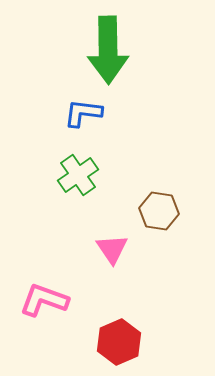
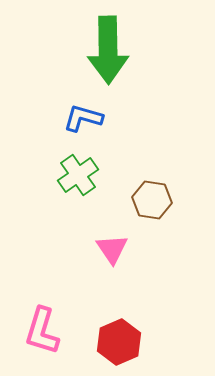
blue L-shape: moved 5 px down; rotated 9 degrees clockwise
brown hexagon: moved 7 px left, 11 px up
pink L-shape: moved 2 px left, 31 px down; rotated 93 degrees counterclockwise
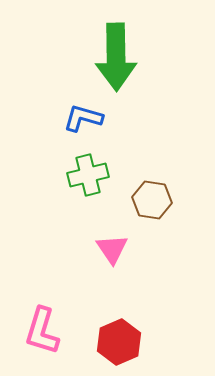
green arrow: moved 8 px right, 7 px down
green cross: moved 10 px right; rotated 21 degrees clockwise
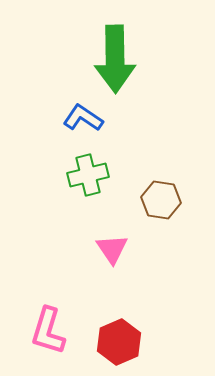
green arrow: moved 1 px left, 2 px down
blue L-shape: rotated 18 degrees clockwise
brown hexagon: moved 9 px right
pink L-shape: moved 6 px right
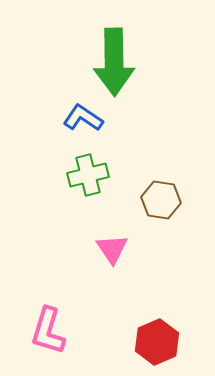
green arrow: moved 1 px left, 3 px down
red hexagon: moved 38 px right
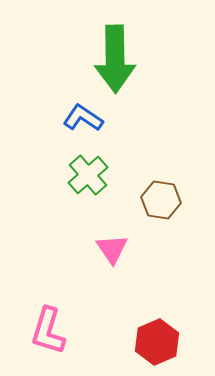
green arrow: moved 1 px right, 3 px up
green cross: rotated 27 degrees counterclockwise
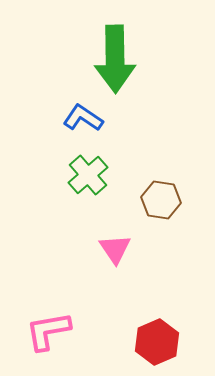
pink triangle: moved 3 px right
pink L-shape: rotated 63 degrees clockwise
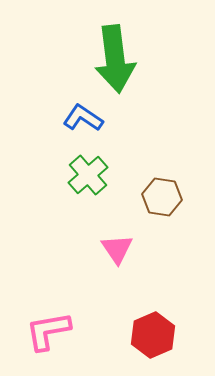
green arrow: rotated 6 degrees counterclockwise
brown hexagon: moved 1 px right, 3 px up
pink triangle: moved 2 px right
red hexagon: moved 4 px left, 7 px up
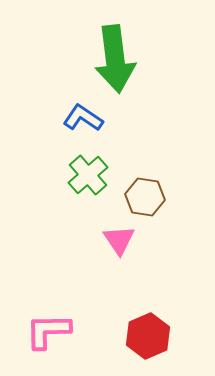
brown hexagon: moved 17 px left
pink triangle: moved 2 px right, 9 px up
pink L-shape: rotated 9 degrees clockwise
red hexagon: moved 5 px left, 1 px down
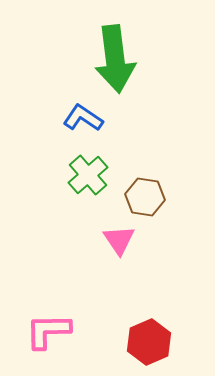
red hexagon: moved 1 px right, 6 px down
